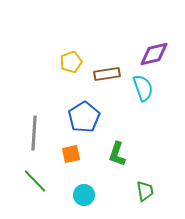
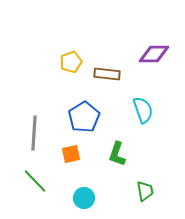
purple diamond: rotated 12 degrees clockwise
brown rectangle: rotated 15 degrees clockwise
cyan semicircle: moved 22 px down
cyan circle: moved 3 px down
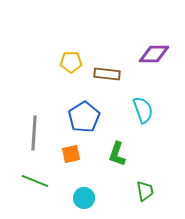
yellow pentagon: rotated 20 degrees clockwise
green line: rotated 24 degrees counterclockwise
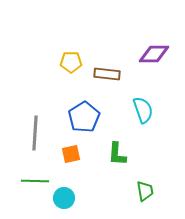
gray line: moved 1 px right
green L-shape: rotated 15 degrees counterclockwise
green line: rotated 20 degrees counterclockwise
cyan circle: moved 20 px left
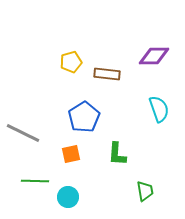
purple diamond: moved 2 px down
yellow pentagon: rotated 15 degrees counterclockwise
cyan semicircle: moved 16 px right, 1 px up
gray line: moved 12 px left; rotated 68 degrees counterclockwise
cyan circle: moved 4 px right, 1 px up
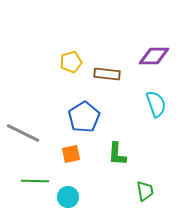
cyan semicircle: moved 3 px left, 5 px up
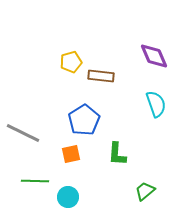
purple diamond: rotated 68 degrees clockwise
brown rectangle: moved 6 px left, 2 px down
blue pentagon: moved 3 px down
green trapezoid: rotated 120 degrees counterclockwise
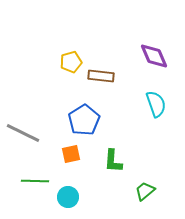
green L-shape: moved 4 px left, 7 px down
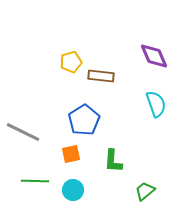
gray line: moved 1 px up
cyan circle: moved 5 px right, 7 px up
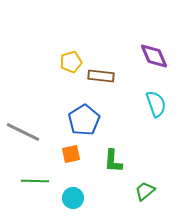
cyan circle: moved 8 px down
